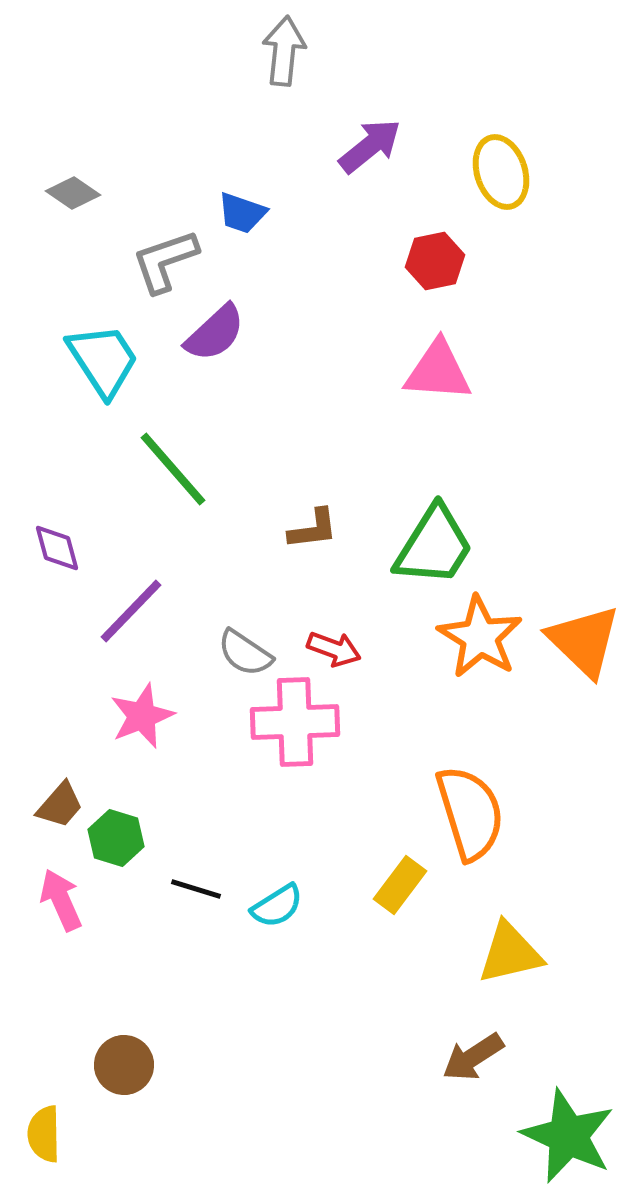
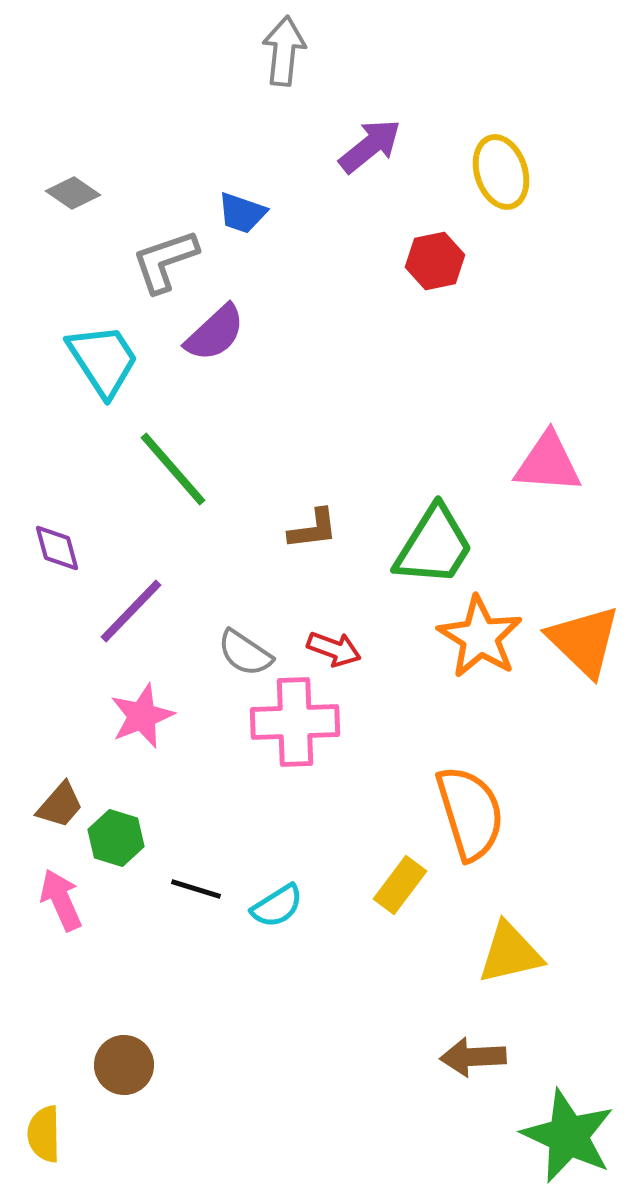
pink triangle: moved 110 px right, 92 px down
brown arrow: rotated 30 degrees clockwise
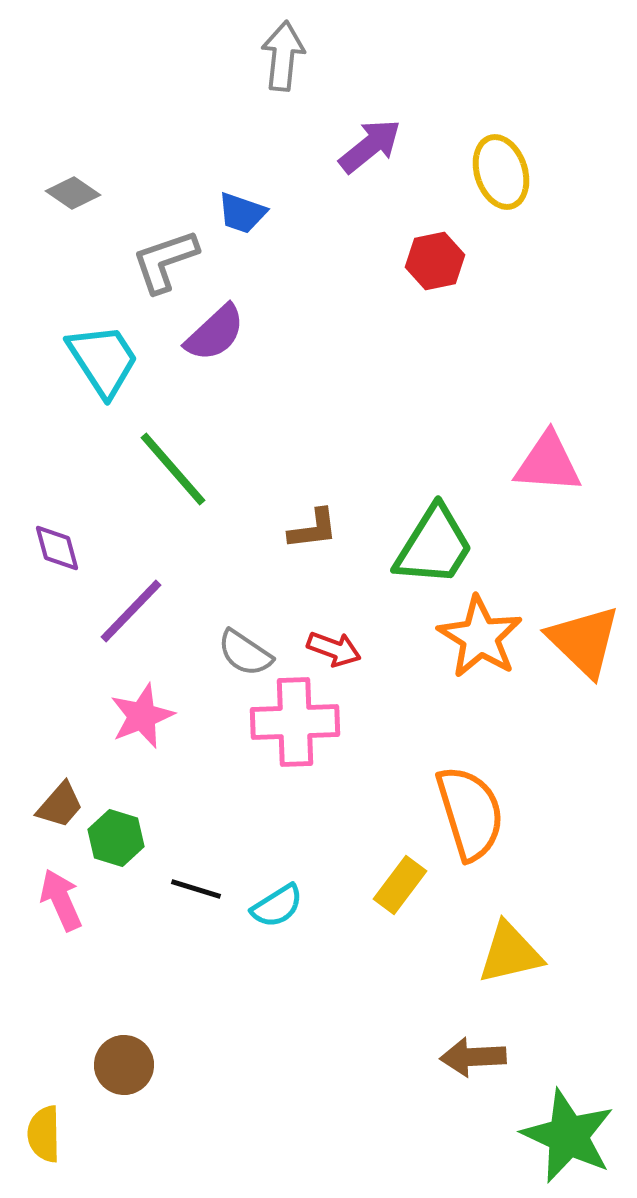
gray arrow: moved 1 px left, 5 px down
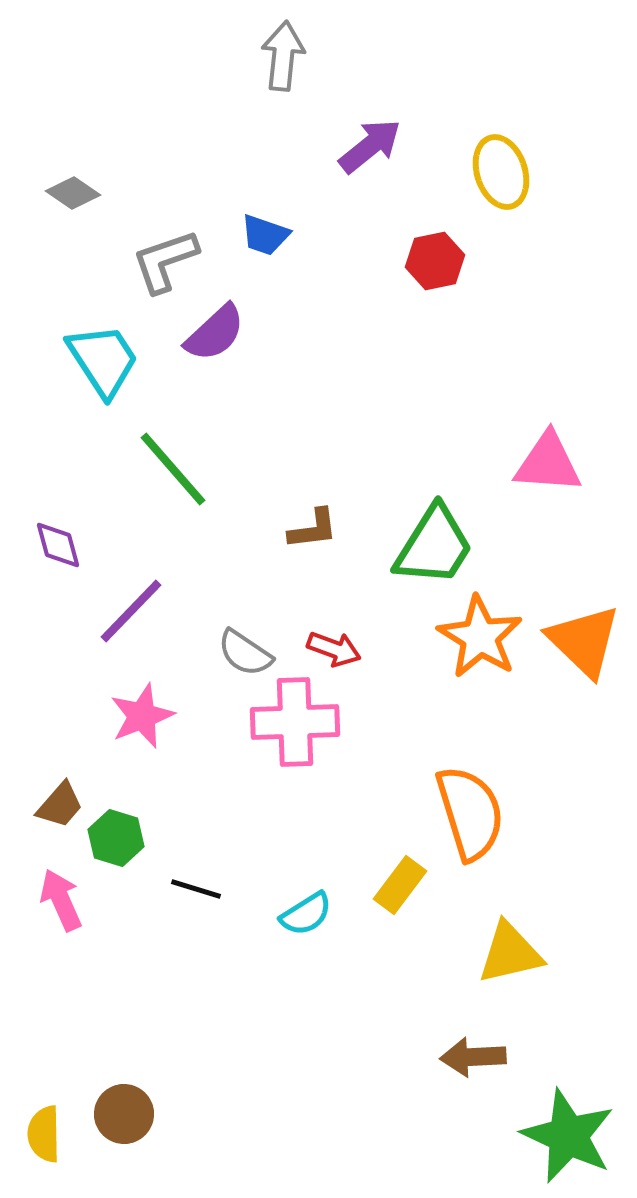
blue trapezoid: moved 23 px right, 22 px down
purple diamond: moved 1 px right, 3 px up
cyan semicircle: moved 29 px right, 8 px down
brown circle: moved 49 px down
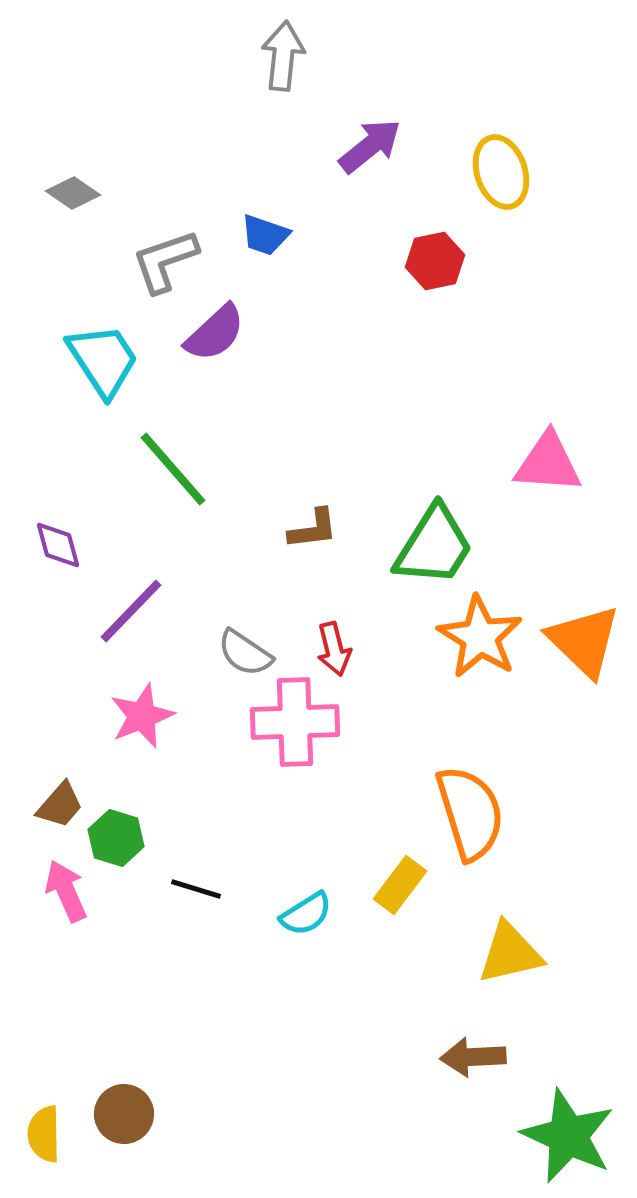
red arrow: rotated 56 degrees clockwise
pink arrow: moved 5 px right, 9 px up
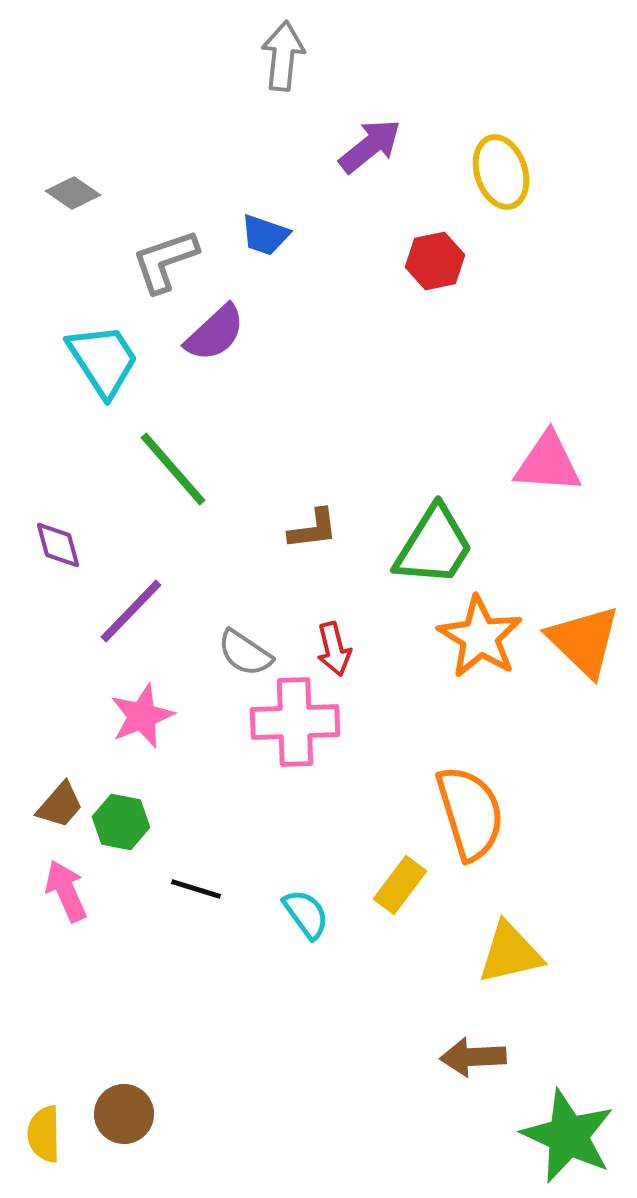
green hexagon: moved 5 px right, 16 px up; rotated 6 degrees counterclockwise
cyan semicircle: rotated 94 degrees counterclockwise
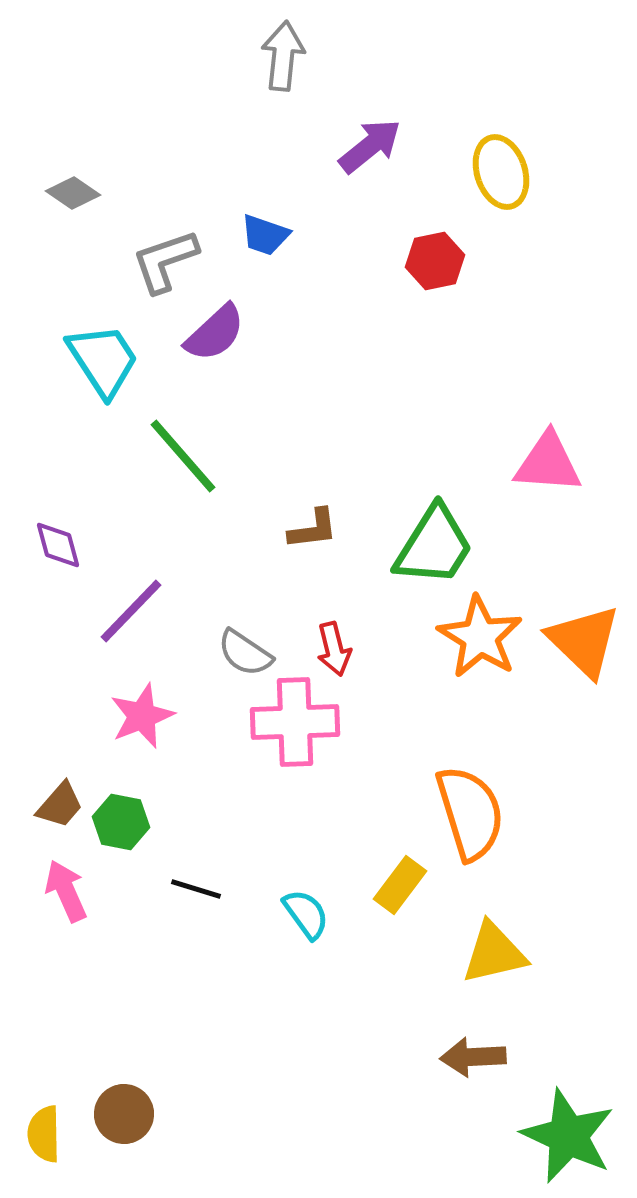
green line: moved 10 px right, 13 px up
yellow triangle: moved 16 px left
